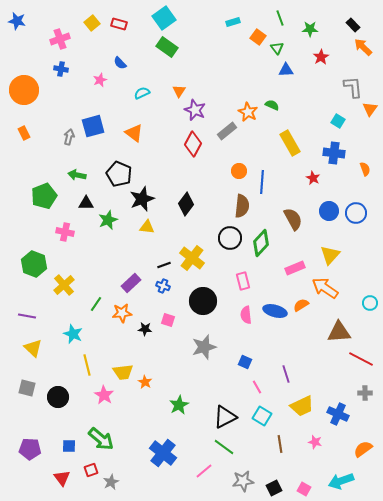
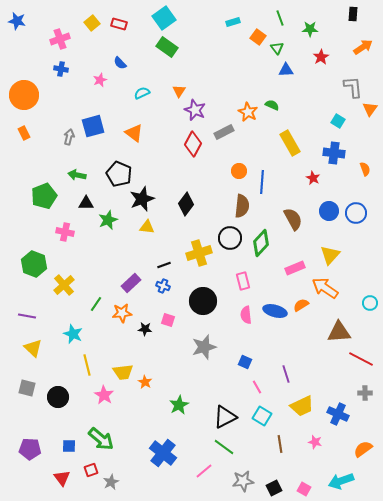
black rectangle at (353, 25): moved 11 px up; rotated 48 degrees clockwise
orange arrow at (363, 47): rotated 102 degrees clockwise
orange circle at (24, 90): moved 5 px down
gray rectangle at (227, 131): moved 3 px left, 1 px down; rotated 12 degrees clockwise
yellow cross at (192, 258): moved 7 px right, 5 px up; rotated 35 degrees clockwise
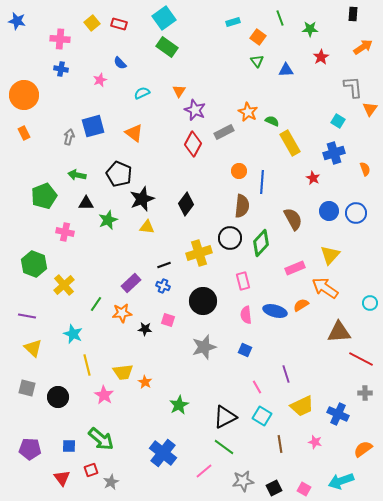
pink cross at (60, 39): rotated 24 degrees clockwise
green triangle at (277, 48): moved 20 px left, 13 px down
green semicircle at (272, 105): moved 16 px down
blue cross at (334, 153): rotated 25 degrees counterclockwise
blue square at (245, 362): moved 12 px up
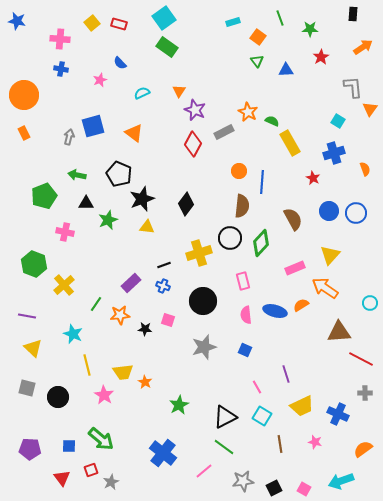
orange star at (122, 313): moved 2 px left, 2 px down
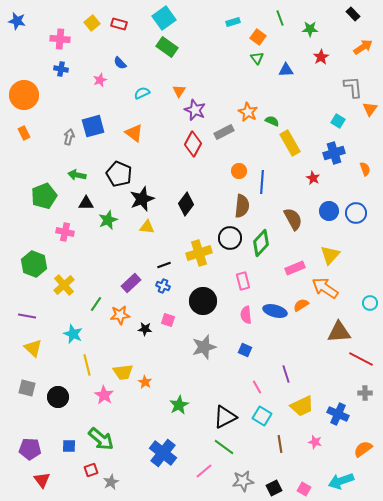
black rectangle at (353, 14): rotated 48 degrees counterclockwise
green triangle at (257, 61): moved 3 px up
red triangle at (62, 478): moved 20 px left, 2 px down
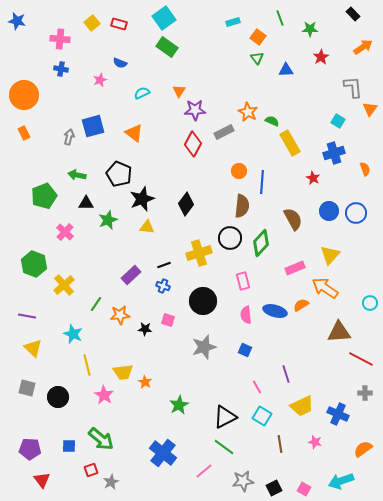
blue semicircle at (120, 63): rotated 24 degrees counterclockwise
purple star at (195, 110): rotated 25 degrees counterclockwise
pink cross at (65, 232): rotated 30 degrees clockwise
purple rectangle at (131, 283): moved 8 px up
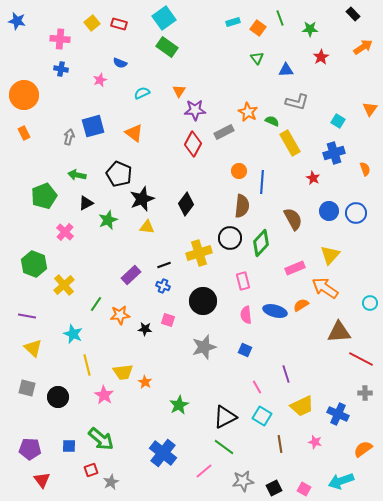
orange square at (258, 37): moved 9 px up
gray L-shape at (353, 87): moved 56 px left, 15 px down; rotated 110 degrees clockwise
black triangle at (86, 203): rotated 28 degrees counterclockwise
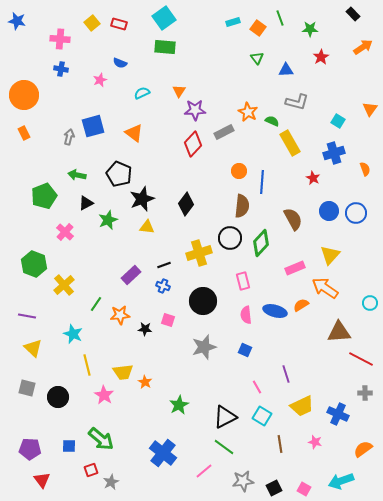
green rectangle at (167, 47): moved 2 px left; rotated 30 degrees counterclockwise
red diamond at (193, 144): rotated 15 degrees clockwise
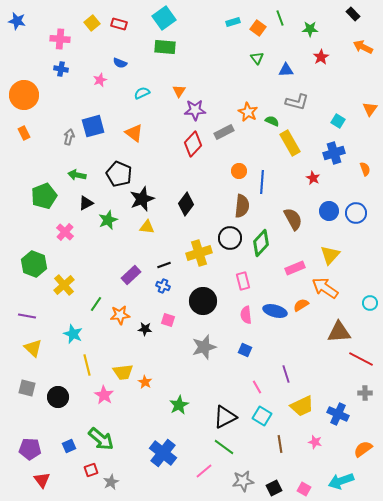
orange arrow at (363, 47): rotated 120 degrees counterclockwise
blue square at (69, 446): rotated 24 degrees counterclockwise
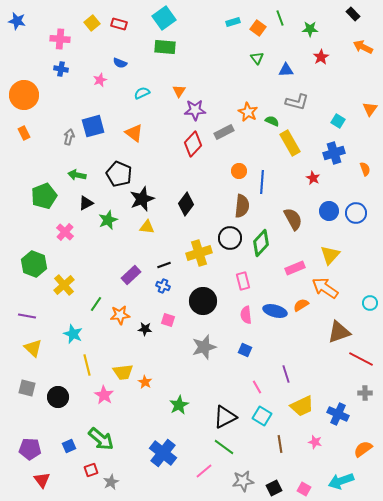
brown triangle at (339, 332): rotated 15 degrees counterclockwise
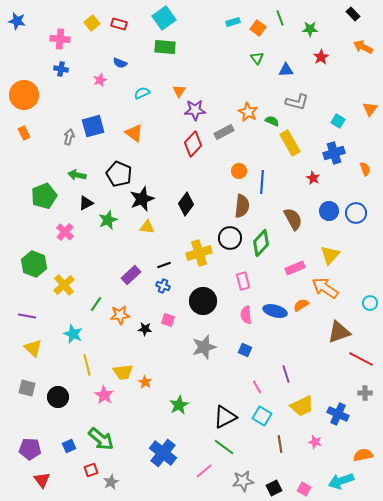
orange semicircle at (363, 449): moved 6 px down; rotated 24 degrees clockwise
